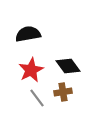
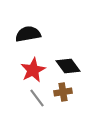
red star: moved 2 px right
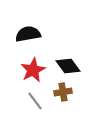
gray line: moved 2 px left, 3 px down
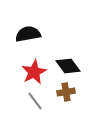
red star: moved 1 px right, 2 px down
brown cross: moved 3 px right
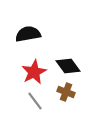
brown cross: rotated 30 degrees clockwise
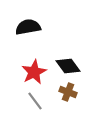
black semicircle: moved 7 px up
brown cross: moved 2 px right
